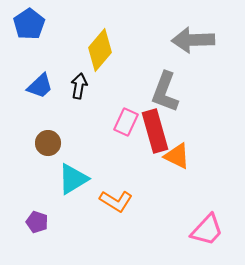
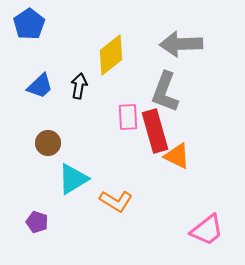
gray arrow: moved 12 px left, 4 px down
yellow diamond: moved 11 px right, 5 px down; rotated 12 degrees clockwise
pink rectangle: moved 2 px right, 5 px up; rotated 28 degrees counterclockwise
pink trapezoid: rotated 9 degrees clockwise
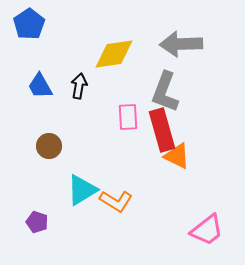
yellow diamond: moved 3 px right, 1 px up; rotated 30 degrees clockwise
blue trapezoid: rotated 104 degrees clockwise
red rectangle: moved 7 px right, 1 px up
brown circle: moved 1 px right, 3 px down
cyan triangle: moved 9 px right, 11 px down
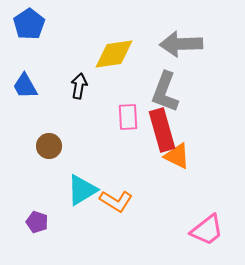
blue trapezoid: moved 15 px left
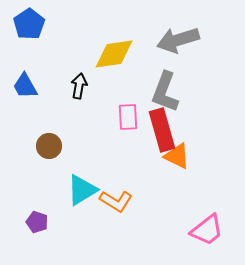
gray arrow: moved 3 px left, 4 px up; rotated 15 degrees counterclockwise
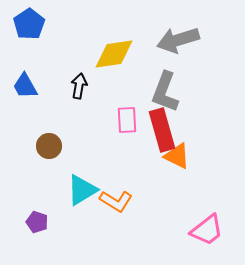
pink rectangle: moved 1 px left, 3 px down
